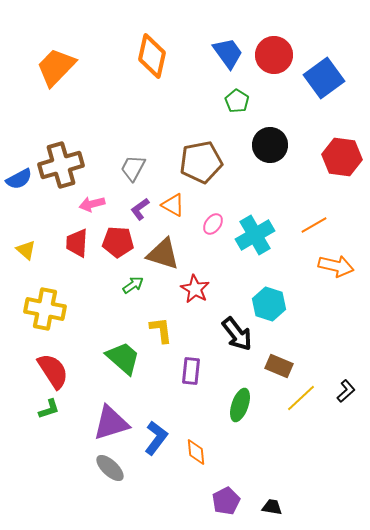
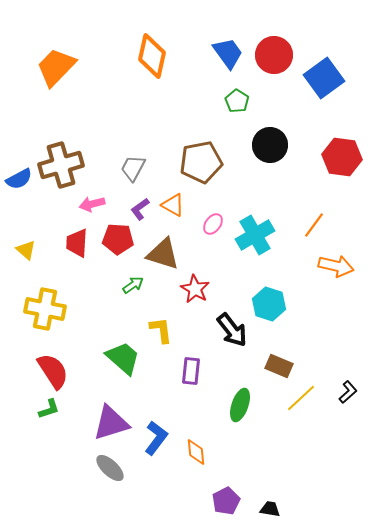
orange line at (314, 225): rotated 24 degrees counterclockwise
red pentagon at (118, 242): moved 3 px up
black arrow at (237, 334): moved 5 px left, 4 px up
black L-shape at (346, 391): moved 2 px right, 1 px down
black trapezoid at (272, 507): moved 2 px left, 2 px down
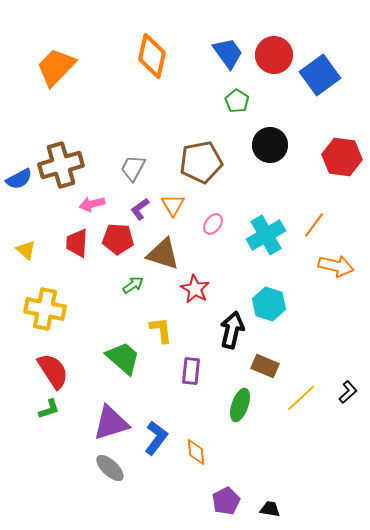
blue square at (324, 78): moved 4 px left, 3 px up
orange triangle at (173, 205): rotated 30 degrees clockwise
cyan cross at (255, 235): moved 11 px right
black arrow at (232, 330): rotated 129 degrees counterclockwise
brown rectangle at (279, 366): moved 14 px left
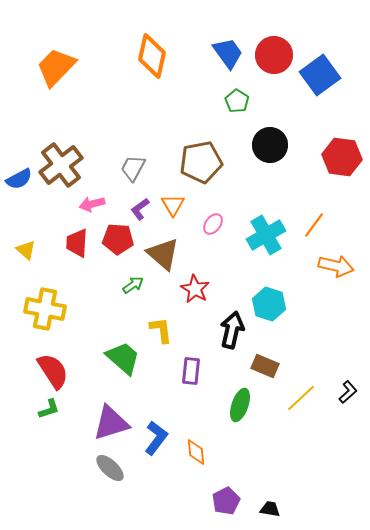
brown cross at (61, 165): rotated 21 degrees counterclockwise
brown triangle at (163, 254): rotated 24 degrees clockwise
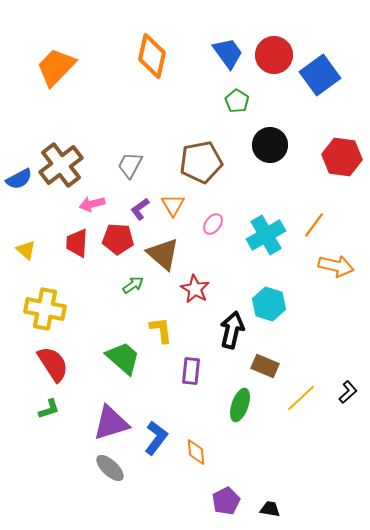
gray trapezoid at (133, 168): moved 3 px left, 3 px up
red semicircle at (53, 371): moved 7 px up
